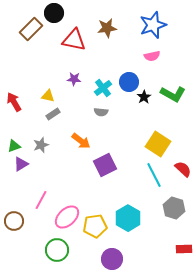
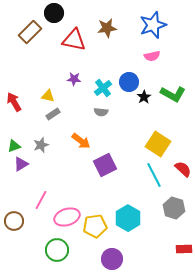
brown rectangle: moved 1 px left, 3 px down
pink ellipse: rotated 25 degrees clockwise
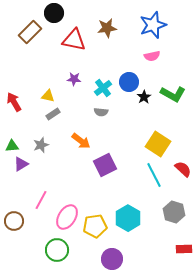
green triangle: moved 2 px left; rotated 16 degrees clockwise
gray hexagon: moved 4 px down
pink ellipse: rotated 40 degrees counterclockwise
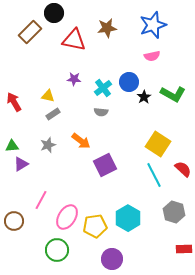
gray star: moved 7 px right
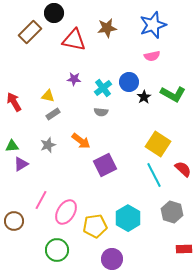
gray hexagon: moved 2 px left
pink ellipse: moved 1 px left, 5 px up
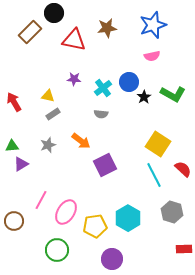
gray semicircle: moved 2 px down
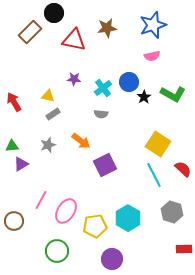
pink ellipse: moved 1 px up
green circle: moved 1 px down
